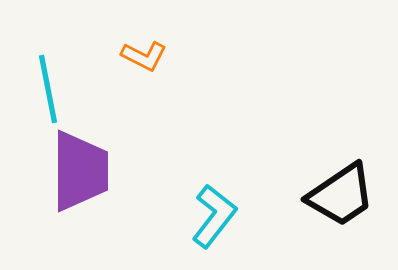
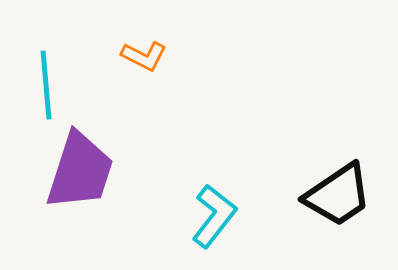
cyan line: moved 2 px left, 4 px up; rotated 6 degrees clockwise
purple trapezoid: rotated 18 degrees clockwise
black trapezoid: moved 3 px left
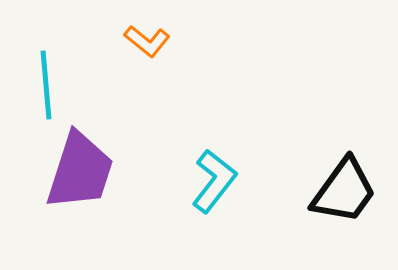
orange L-shape: moved 3 px right, 15 px up; rotated 12 degrees clockwise
black trapezoid: moved 6 px right, 4 px up; rotated 20 degrees counterclockwise
cyan L-shape: moved 35 px up
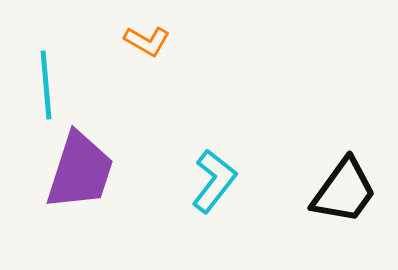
orange L-shape: rotated 9 degrees counterclockwise
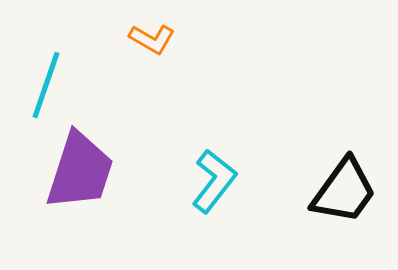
orange L-shape: moved 5 px right, 2 px up
cyan line: rotated 24 degrees clockwise
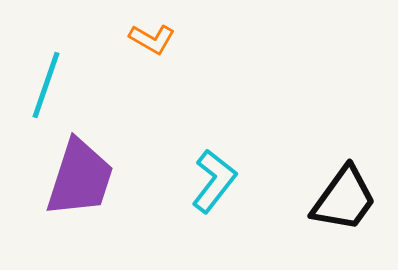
purple trapezoid: moved 7 px down
black trapezoid: moved 8 px down
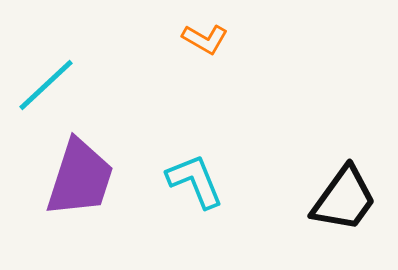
orange L-shape: moved 53 px right
cyan line: rotated 28 degrees clockwise
cyan L-shape: moved 19 px left; rotated 60 degrees counterclockwise
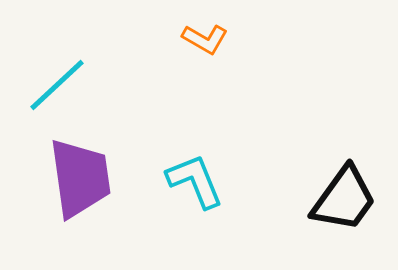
cyan line: moved 11 px right
purple trapezoid: rotated 26 degrees counterclockwise
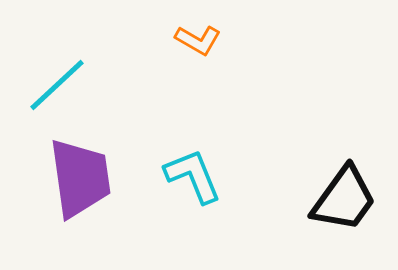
orange L-shape: moved 7 px left, 1 px down
cyan L-shape: moved 2 px left, 5 px up
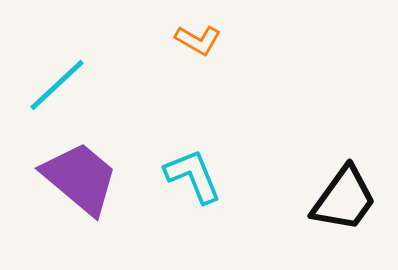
purple trapezoid: rotated 42 degrees counterclockwise
